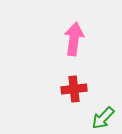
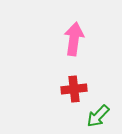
green arrow: moved 5 px left, 2 px up
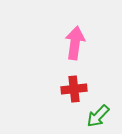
pink arrow: moved 1 px right, 4 px down
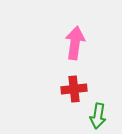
green arrow: rotated 35 degrees counterclockwise
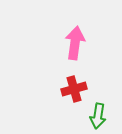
red cross: rotated 10 degrees counterclockwise
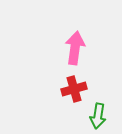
pink arrow: moved 5 px down
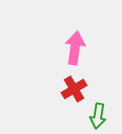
red cross: rotated 15 degrees counterclockwise
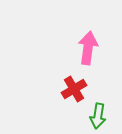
pink arrow: moved 13 px right
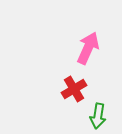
pink arrow: rotated 16 degrees clockwise
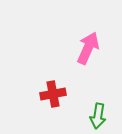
red cross: moved 21 px left, 5 px down; rotated 20 degrees clockwise
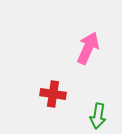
red cross: rotated 20 degrees clockwise
